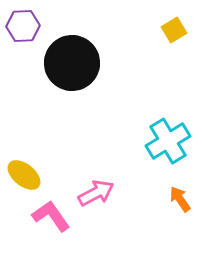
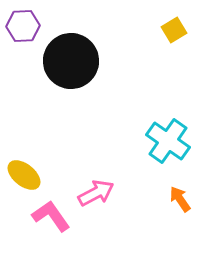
black circle: moved 1 px left, 2 px up
cyan cross: rotated 24 degrees counterclockwise
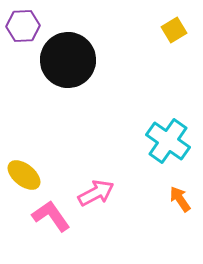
black circle: moved 3 px left, 1 px up
